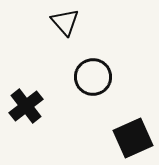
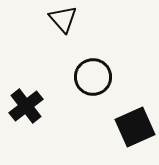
black triangle: moved 2 px left, 3 px up
black square: moved 2 px right, 11 px up
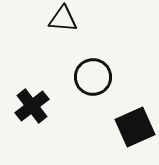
black triangle: rotated 44 degrees counterclockwise
black cross: moved 6 px right
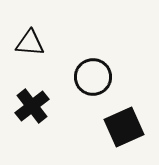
black triangle: moved 33 px left, 24 px down
black square: moved 11 px left
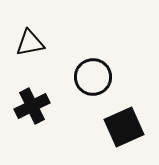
black triangle: rotated 16 degrees counterclockwise
black cross: rotated 12 degrees clockwise
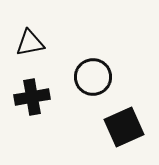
black cross: moved 9 px up; rotated 16 degrees clockwise
